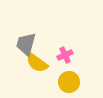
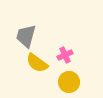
gray trapezoid: moved 8 px up
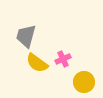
pink cross: moved 2 px left, 4 px down
yellow circle: moved 15 px right
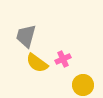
yellow circle: moved 1 px left, 3 px down
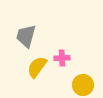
pink cross: moved 1 px left, 1 px up; rotated 21 degrees clockwise
yellow semicircle: moved 4 px down; rotated 90 degrees clockwise
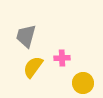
yellow semicircle: moved 4 px left
yellow circle: moved 2 px up
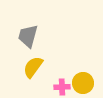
gray trapezoid: moved 2 px right
pink cross: moved 29 px down
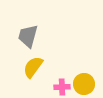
yellow circle: moved 1 px right, 1 px down
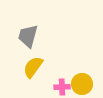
yellow circle: moved 2 px left
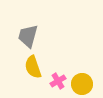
yellow semicircle: rotated 55 degrees counterclockwise
pink cross: moved 4 px left, 6 px up; rotated 28 degrees counterclockwise
